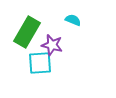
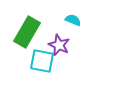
purple star: moved 7 px right; rotated 10 degrees clockwise
cyan square: moved 2 px right, 2 px up; rotated 15 degrees clockwise
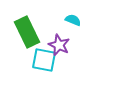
green rectangle: rotated 56 degrees counterclockwise
cyan square: moved 2 px right, 1 px up
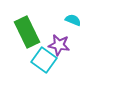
purple star: rotated 15 degrees counterclockwise
cyan square: rotated 25 degrees clockwise
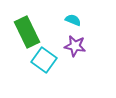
purple star: moved 16 px right, 1 px down
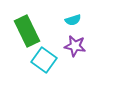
cyan semicircle: rotated 140 degrees clockwise
green rectangle: moved 1 px up
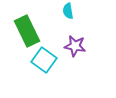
cyan semicircle: moved 5 px left, 9 px up; rotated 98 degrees clockwise
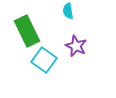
purple star: moved 1 px right; rotated 15 degrees clockwise
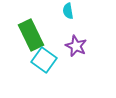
green rectangle: moved 4 px right, 4 px down
